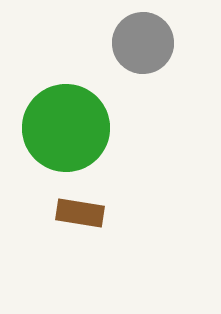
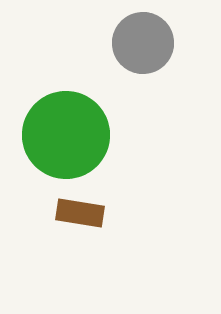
green circle: moved 7 px down
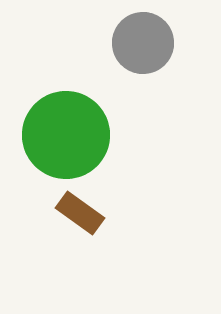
brown rectangle: rotated 27 degrees clockwise
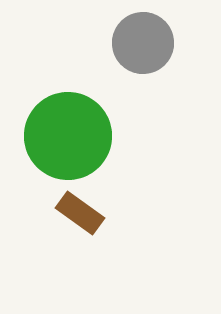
green circle: moved 2 px right, 1 px down
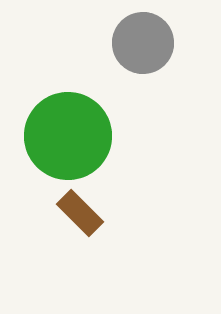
brown rectangle: rotated 9 degrees clockwise
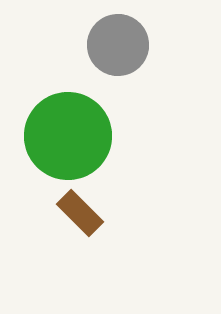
gray circle: moved 25 px left, 2 px down
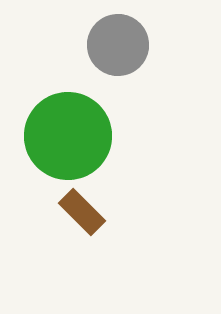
brown rectangle: moved 2 px right, 1 px up
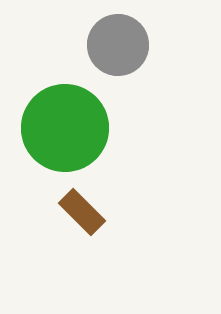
green circle: moved 3 px left, 8 px up
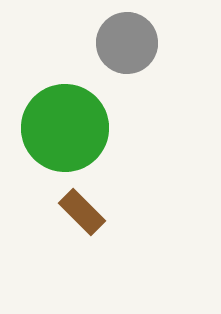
gray circle: moved 9 px right, 2 px up
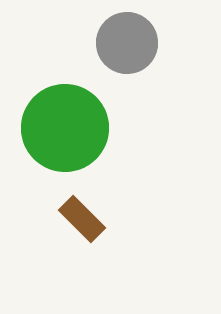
brown rectangle: moved 7 px down
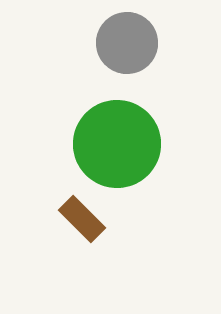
green circle: moved 52 px right, 16 px down
